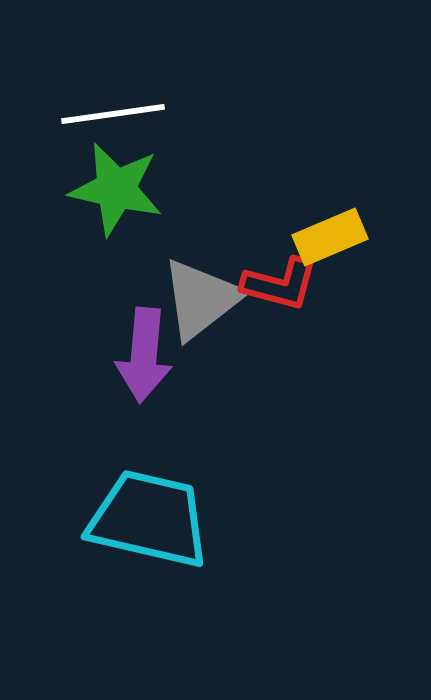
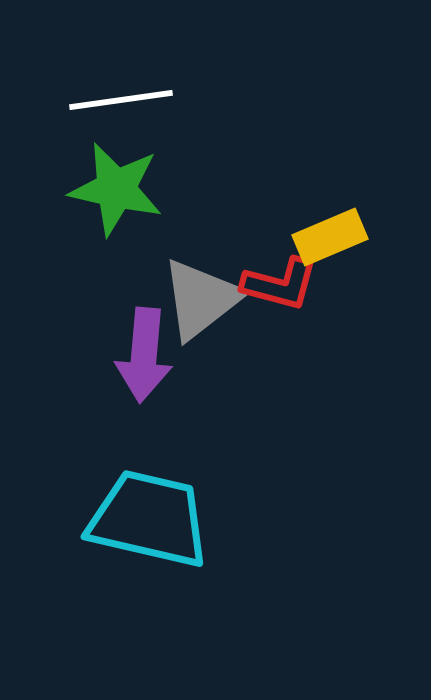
white line: moved 8 px right, 14 px up
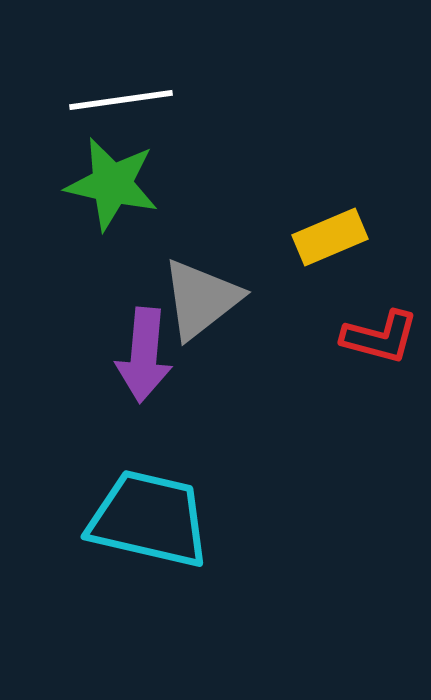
green star: moved 4 px left, 5 px up
red L-shape: moved 100 px right, 53 px down
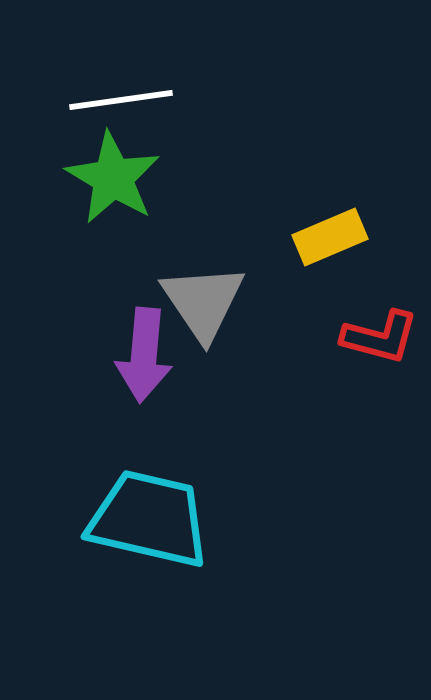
green star: moved 1 px right, 6 px up; rotated 18 degrees clockwise
gray triangle: moved 2 px right, 3 px down; rotated 26 degrees counterclockwise
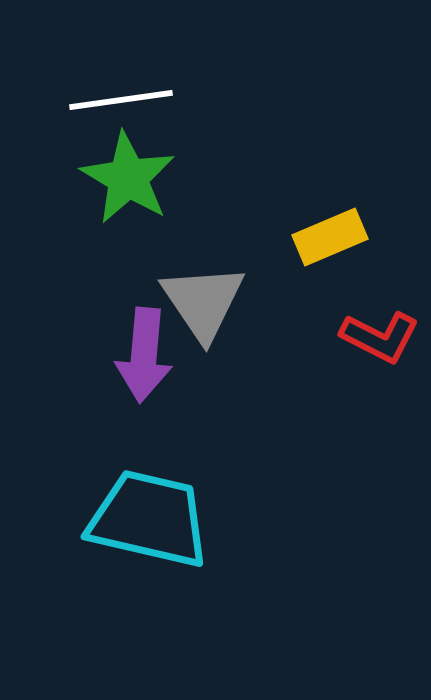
green star: moved 15 px right
red L-shape: rotated 12 degrees clockwise
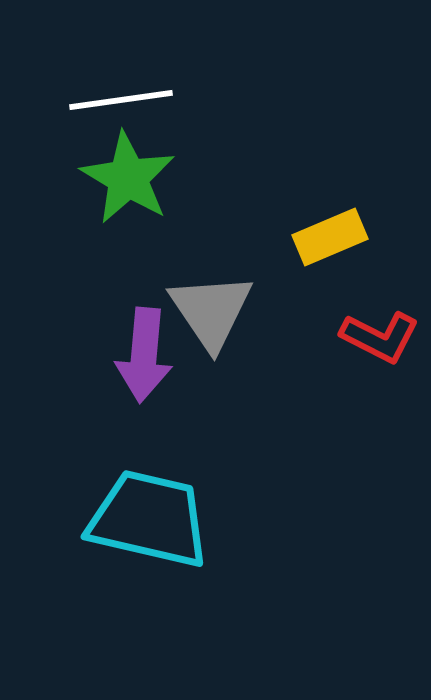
gray triangle: moved 8 px right, 9 px down
